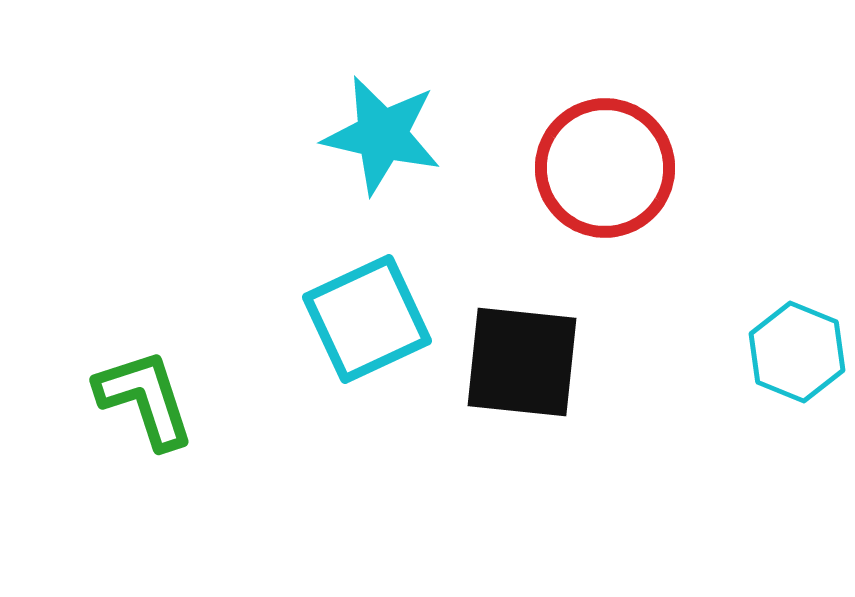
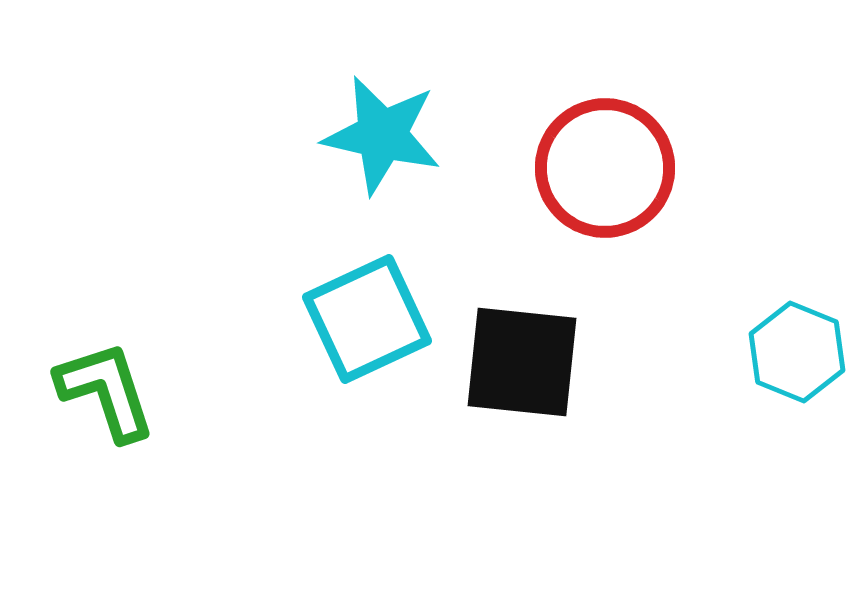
green L-shape: moved 39 px left, 8 px up
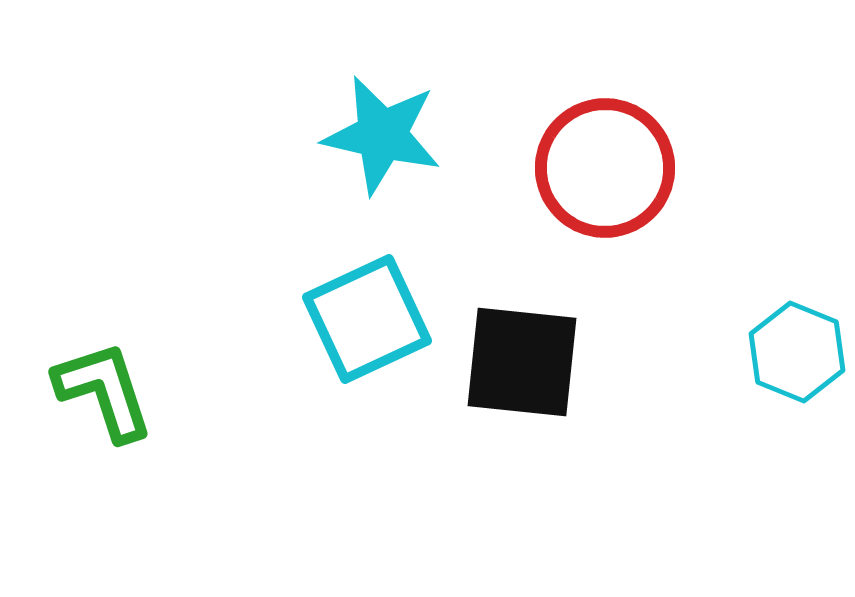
green L-shape: moved 2 px left
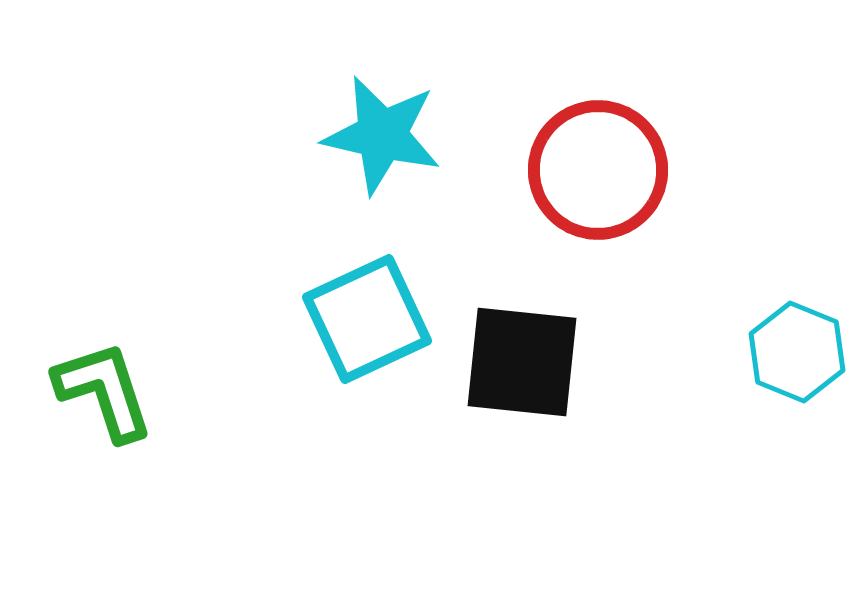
red circle: moved 7 px left, 2 px down
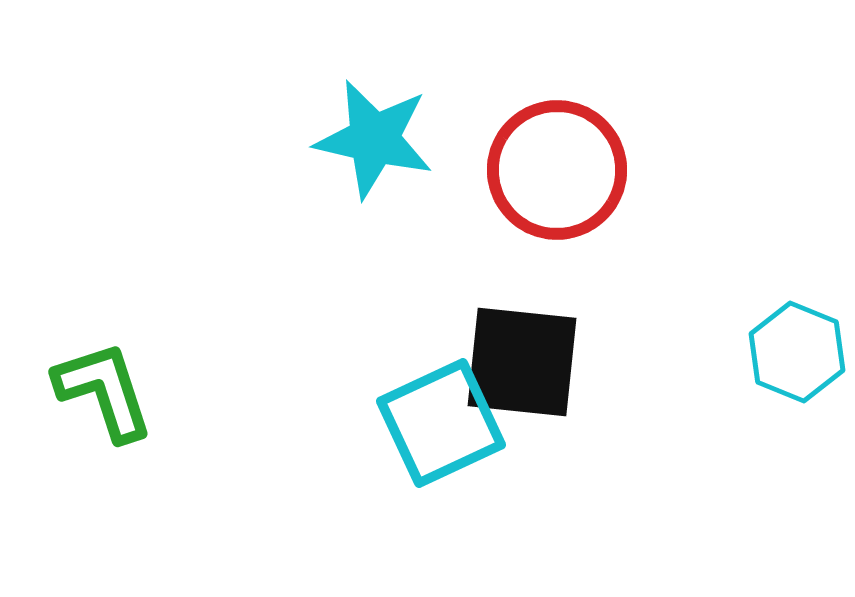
cyan star: moved 8 px left, 4 px down
red circle: moved 41 px left
cyan square: moved 74 px right, 104 px down
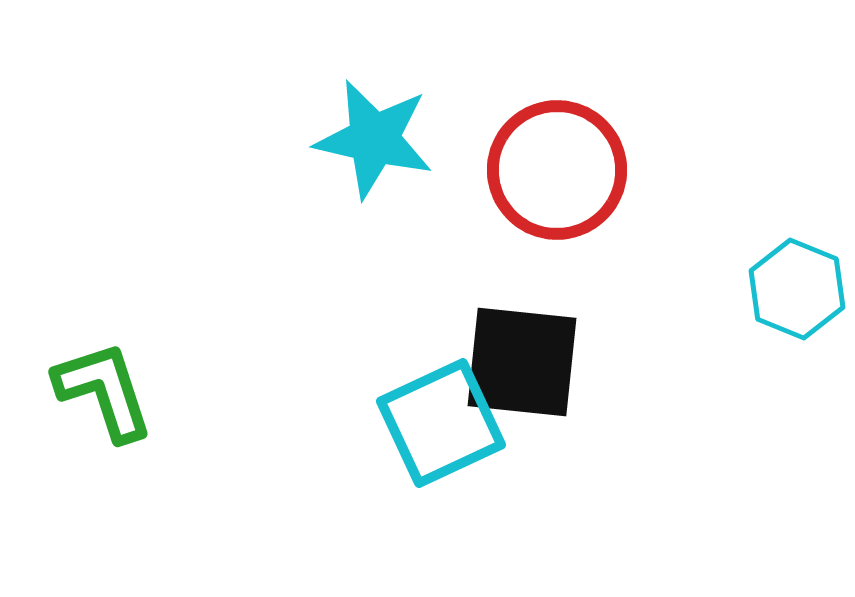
cyan hexagon: moved 63 px up
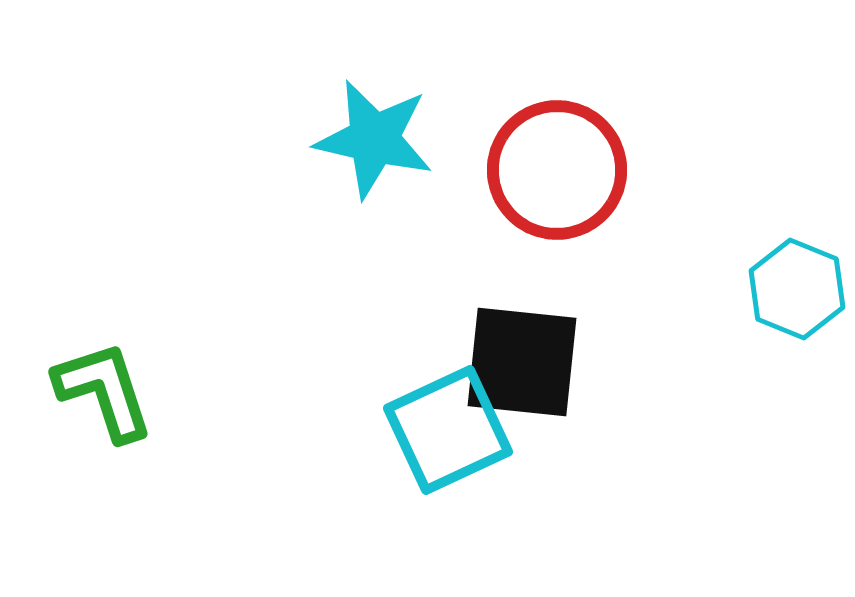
cyan square: moved 7 px right, 7 px down
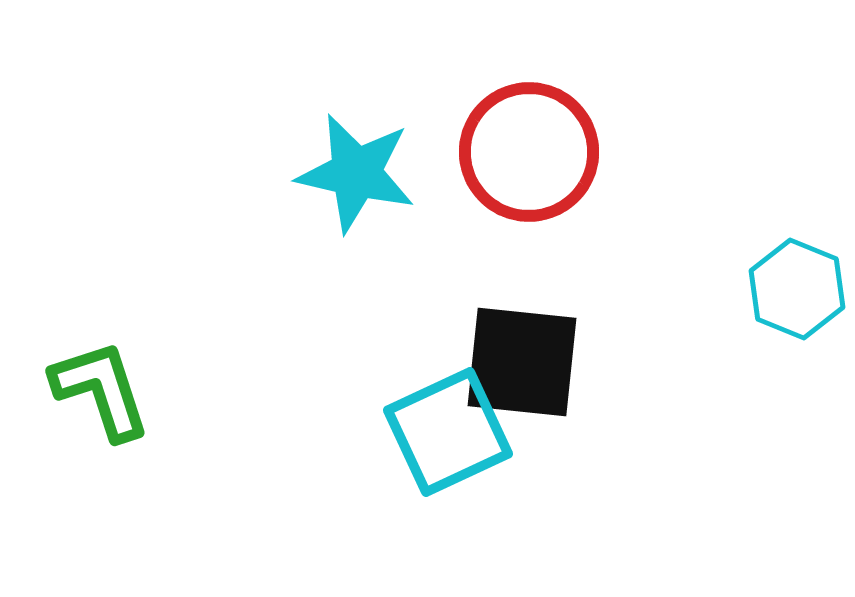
cyan star: moved 18 px left, 34 px down
red circle: moved 28 px left, 18 px up
green L-shape: moved 3 px left, 1 px up
cyan square: moved 2 px down
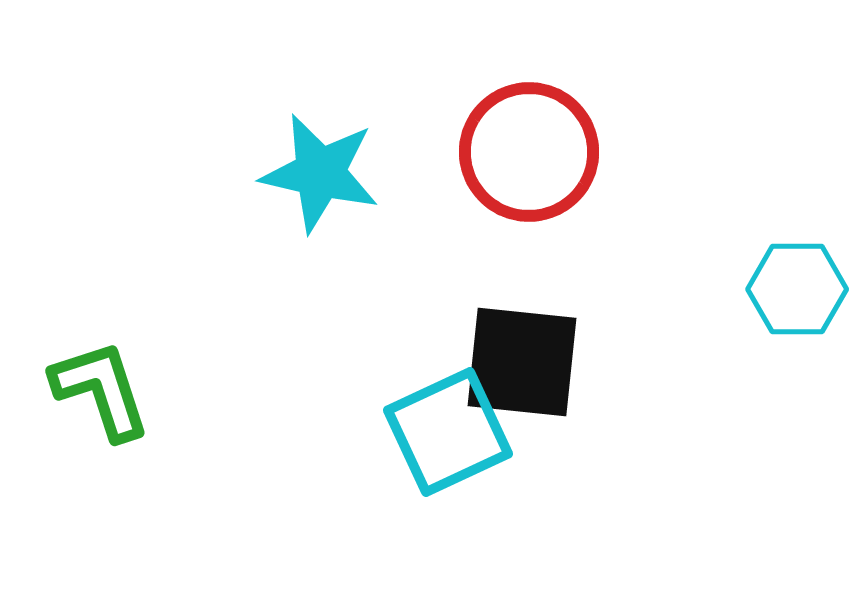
cyan star: moved 36 px left
cyan hexagon: rotated 22 degrees counterclockwise
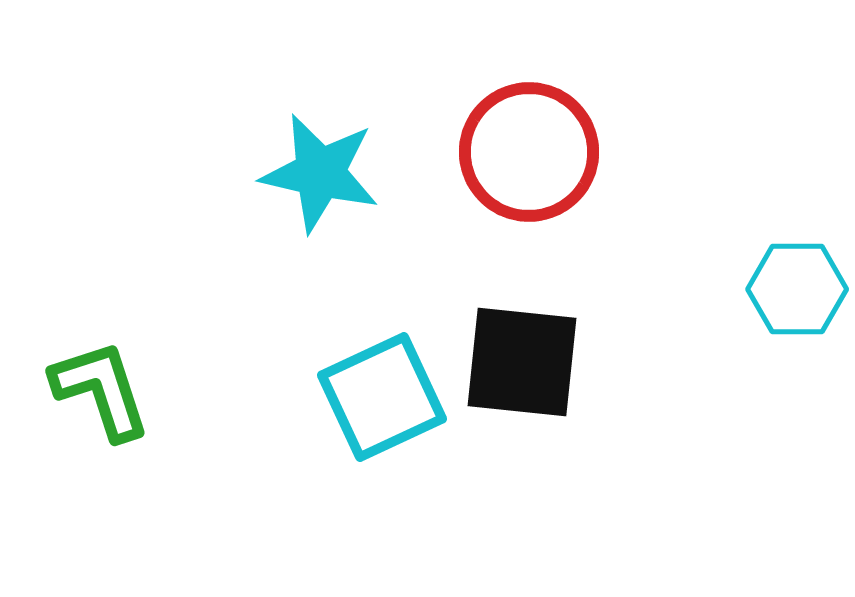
cyan square: moved 66 px left, 35 px up
